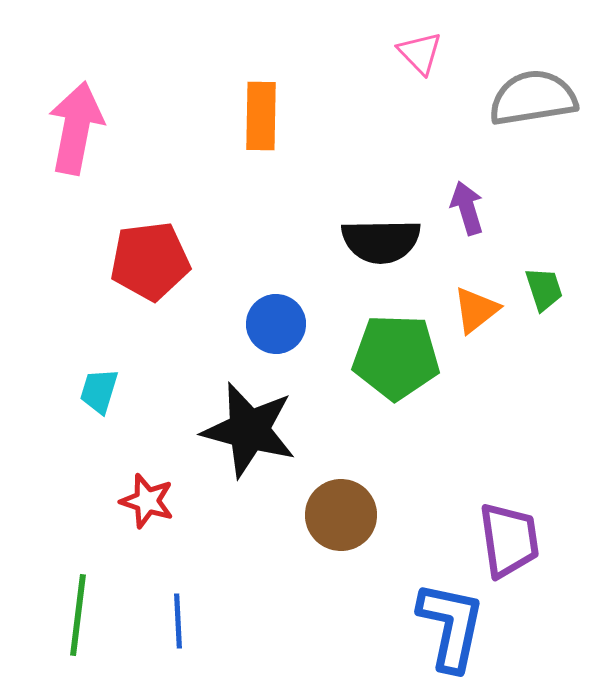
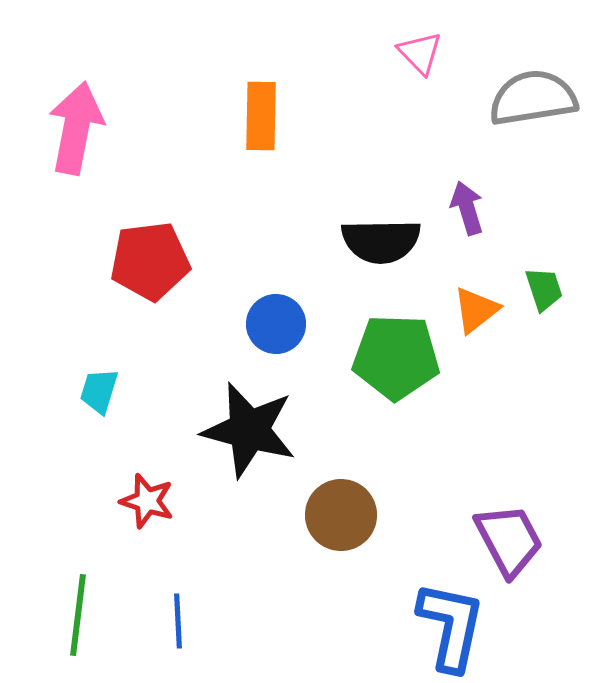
purple trapezoid: rotated 20 degrees counterclockwise
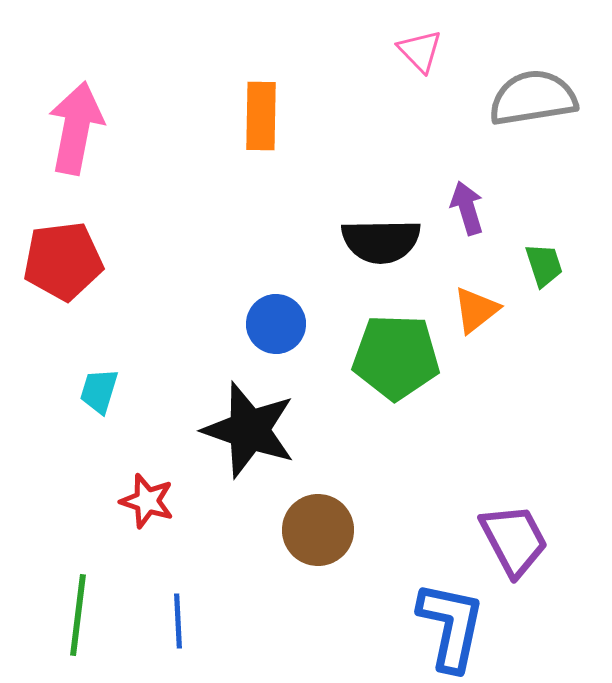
pink triangle: moved 2 px up
red pentagon: moved 87 px left
green trapezoid: moved 24 px up
black star: rotated 4 degrees clockwise
brown circle: moved 23 px left, 15 px down
purple trapezoid: moved 5 px right
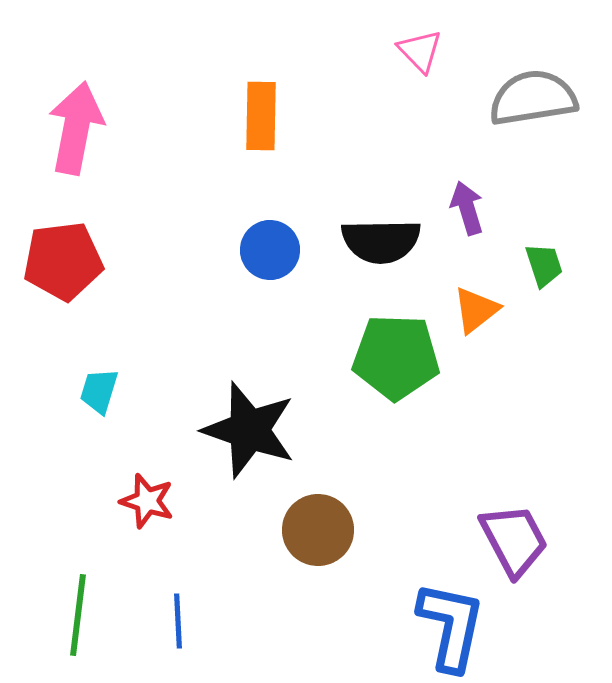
blue circle: moved 6 px left, 74 px up
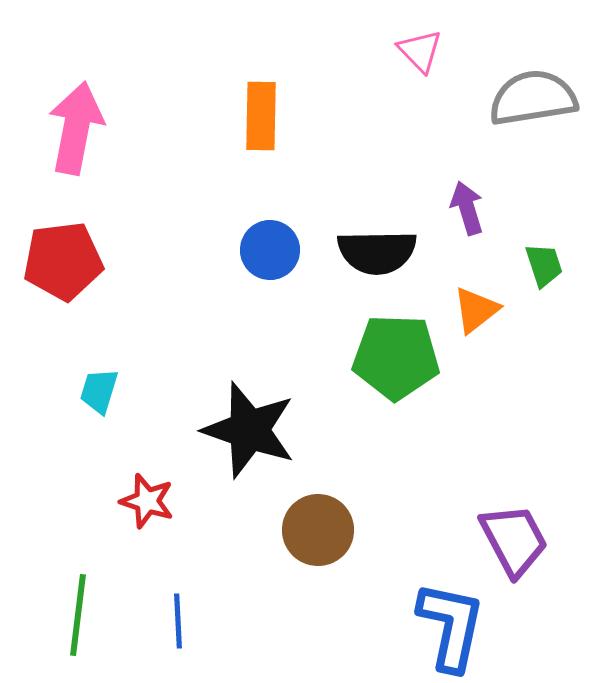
black semicircle: moved 4 px left, 11 px down
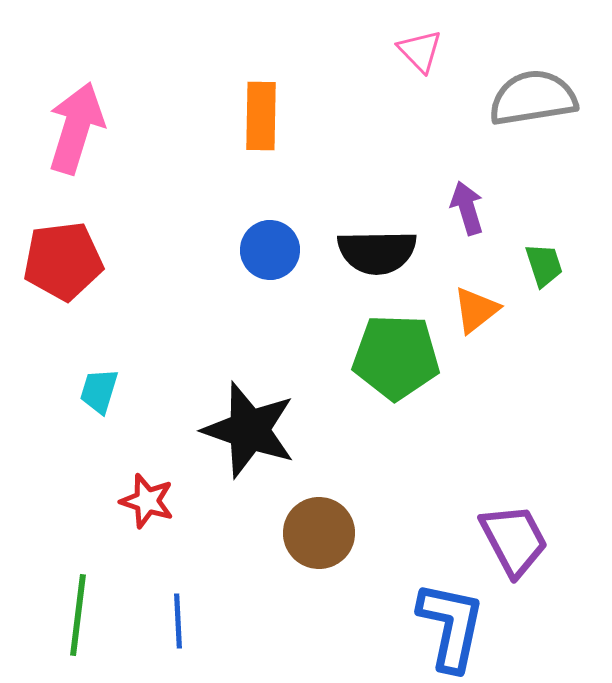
pink arrow: rotated 6 degrees clockwise
brown circle: moved 1 px right, 3 px down
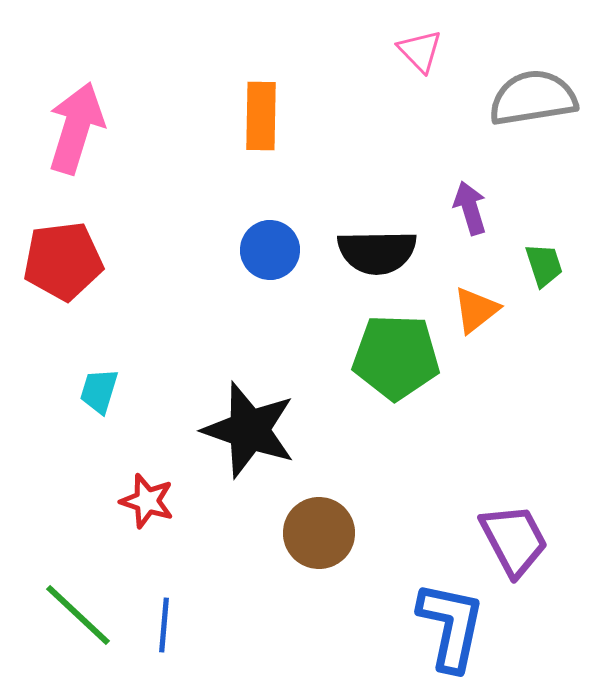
purple arrow: moved 3 px right
green line: rotated 54 degrees counterclockwise
blue line: moved 14 px left, 4 px down; rotated 8 degrees clockwise
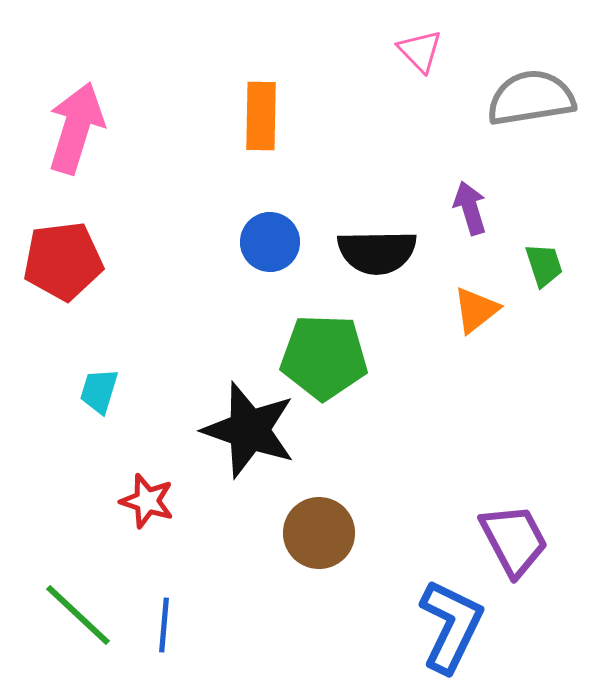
gray semicircle: moved 2 px left
blue circle: moved 8 px up
green pentagon: moved 72 px left
blue L-shape: rotated 14 degrees clockwise
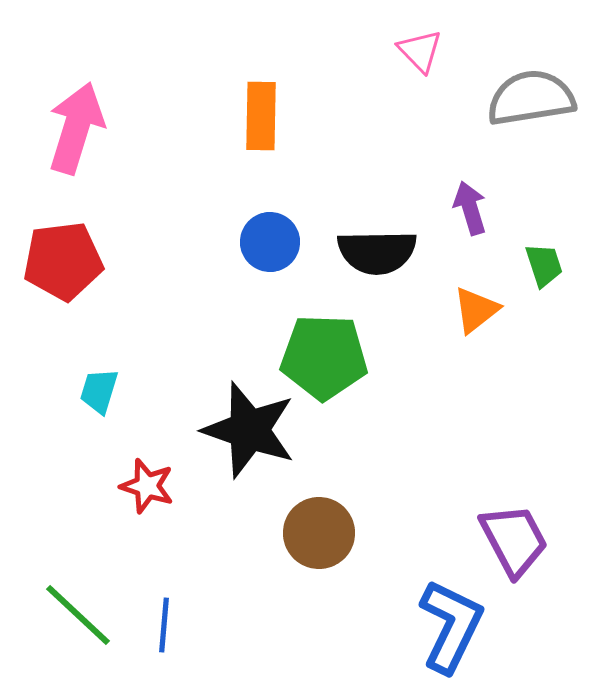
red star: moved 15 px up
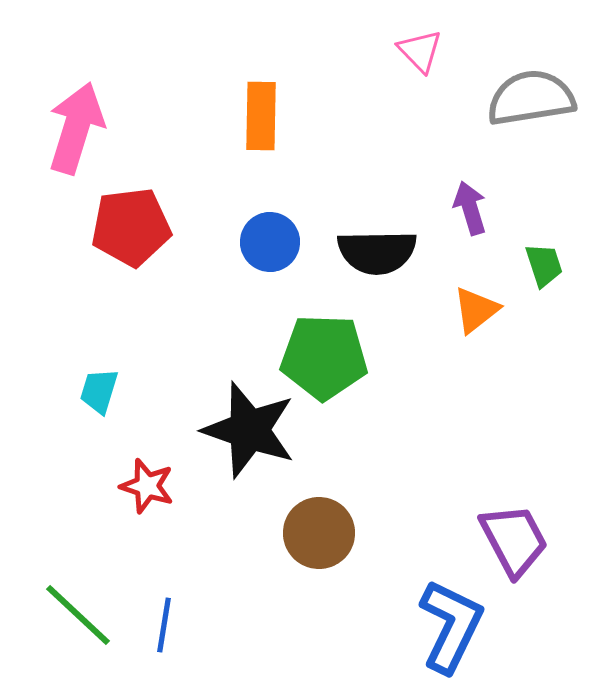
red pentagon: moved 68 px right, 34 px up
blue line: rotated 4 degrees clockwise
